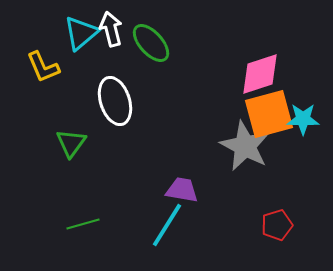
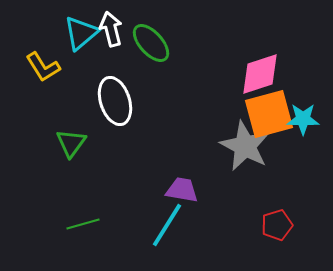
yellow L-shape: rotated 9 degrees counterclockwise
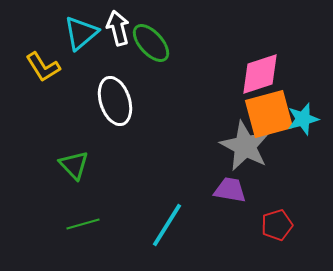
white arrow: moved 7 px right, 1 px up
cyan star: rotated 16 degrees counterclockwise
green triangle: moved 3 px right, 22 px down; rotated 20 degrees counterclockwise
purple trapezoid: moved 48 px right
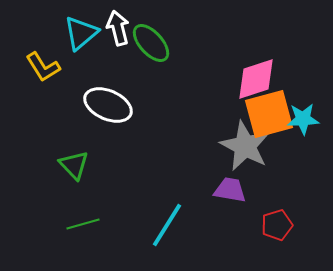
pink diamond: moved 4 px left, 5 px down
white ellipse: moved 7 px left, 4 px down; rotated 48 degrees counterclockwise
cyan star: rotated 12 degrees clockwise
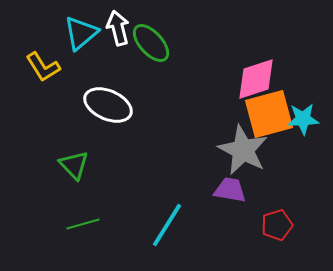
gray star: moved 2 px left, 4 px down
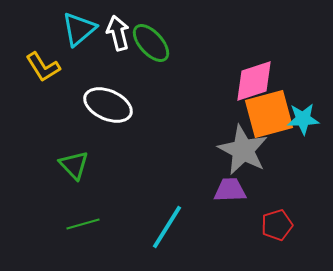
white arrow: moved 5 px down
cyan triangle: moved 2 px left, 4 px up
pink diamond: moved 2 px left, 2 px down
purple trapezoid: rotated 12 degrees counterclockwise
cyan line: moved 2 px down
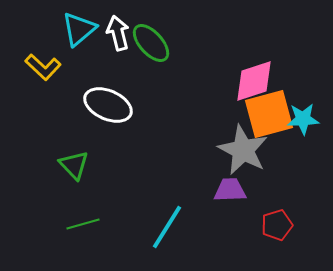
yellow L-shape: rotated 15 degrees counterclockwise
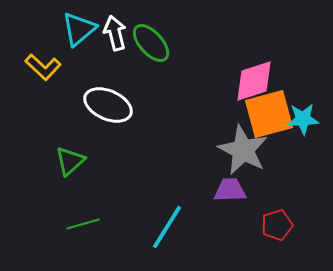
white arrow: moved 3 px left
green triangle: moved 4 px left, 4 px up; rotated 32 degrees clockwise
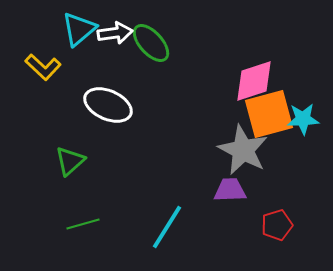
white arrow: rotated 96 degrees clockwise
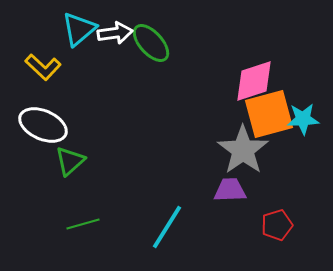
white ellipse: moved 65 px left, 20 px down
gray star: rotated 9 degrees clockwise
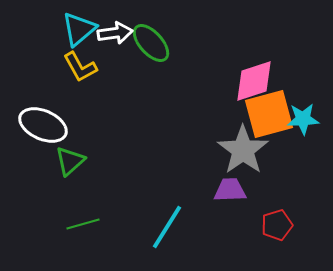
yellow L-shape: moved 37 px right; rotated 18 degrees clockwise
